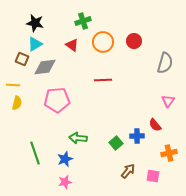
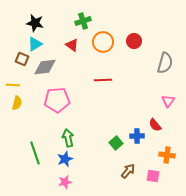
green arrow: moved 10 px left; rotated 72 degrees clockwise
orange cross: moved 2 px left, 2 px down; rotated 21 degrees clockwise
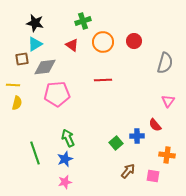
brown square: rotated 32 degrees counterclockwise
pink pentagon: moved 6 px up
green arrow: rotated 12 degrees counterclockwise
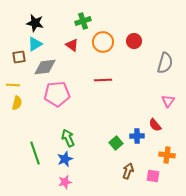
brown square: moved 3 px left, 2 px up
brown arrow: rotated 21 degrees counterclockwise
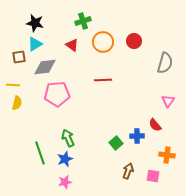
green line: moved 5 px right
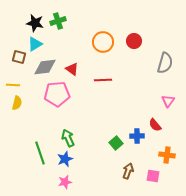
green cross: moved 25 px left
red triangle: moved 24 px down
brown square: rotated 24 degrees clockwise
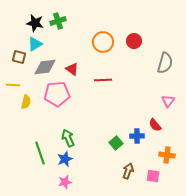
yellow semicircle: moved 9 px right, 1 px up
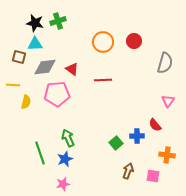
cyan triangle: rotated 28 degrees clockwise
pink star: moved 2 px left, 2 px down
